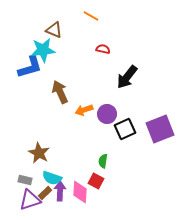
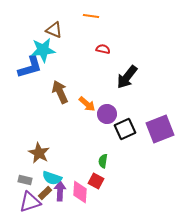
orange line: rotated 21 degrees counterclockwise
orange arrow: moved 3 px right, 6 px up; rotated 120 degrees counterclockwise
purple triangle: moved 2 px down
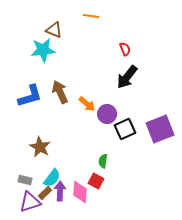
red semicircle: moved 22 px right; rotated 56 degrees clockwise
blue L-shape: moved 29 px down
brown star: moved 1 px right, 6 px up
cyan semicircle: rotated 72 degrees counterclockwise
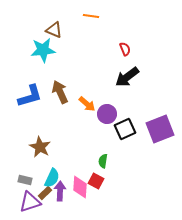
black arrow: rotated 15 degrees clockwise
cyan semicircle: rotated 12 degrees counterclockwise
pink diamond: moved 5 px up
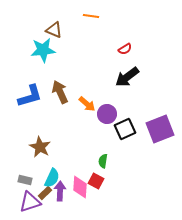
red semicircle: rotated 80 degrees clockwise
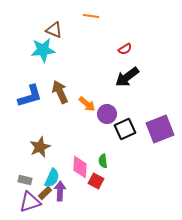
brown star: rotated 20 degrees clockwise
green semicircle: rotated 16 degrees counterclockwise
pink diamond: moved 20 px up
